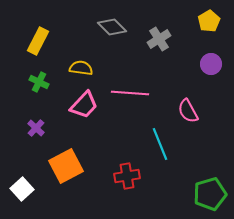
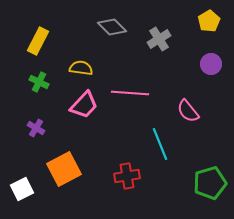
pink semicircle: rotated 10 degrees counterclockwise
purple cross: rotated 12 degrees counterclockwise
orange square: moved 2 px left, 3 px down
white square: rotated 15 degrees clockwise
green pentagon: moved 11 px up
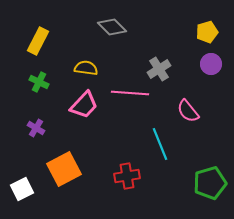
yellow pentagon: moved 2 px left, 11 px down; rotated 15 degrees clockwise
gray cross: moved 30 px down
yellow semicircle: moved 5 px right
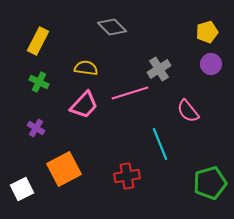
pink line: rotated 21 degrees counterclockwise
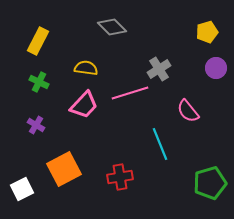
purple circle: moved 5 px right, 4 px down
purple cross: moved 3 px up
red cross: moved 7 px left, 1 px down
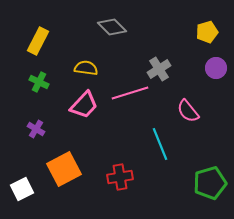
purple cross: moved 4 px down
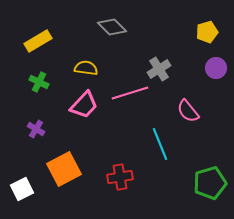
yellow rectangle: rotated 32 degrees clockwise
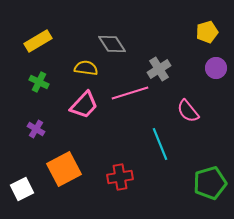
gray diamond: moved 17 px down; rotated 12 degrees clockwise
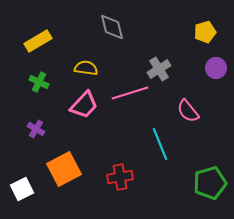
yellow pentagon: moved 2 px left
gray diamond: moved 17 px up; rotated 20 degrees clockwise
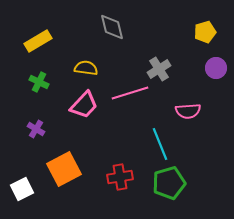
pink semicircle: rotated 55 degrees counterclockwise
green pentagon: moved 41 px left
